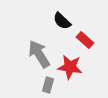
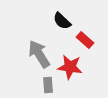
gray rectangle: rotated 21 degrees counterclockwise
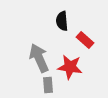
black semicircle: rotated 42 degrees clockwise
gray arrow: moved 4 px down; rotated 8 degrees clockwise
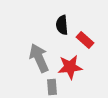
black semicircle: moved 4 px down
red star: rotated 15 degrees counterclockwise
gray rectangle: moved 4 px right, 2 px down
